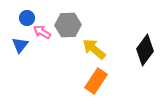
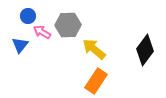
blue circle: moved 1 px right, 2 px up
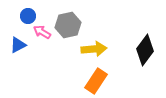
gray hexagon: rotated 10 degrees counterclockwise
blue triangle: moved 2 px left; rotated 24 degrees clockwise
yellow arrow: rotated 135 degrees clockwise
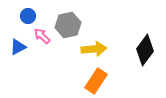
pink arrow: moved 4 px down; rotated 12 degrees clockwise
blue triangle: moved 2 px down
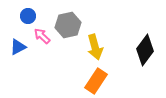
yellow arrow: moved 1 px right, 2 px up; rotated 80 degrees clockwise
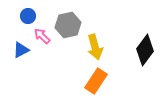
blue triangle: moved 3 px right, 3 px down
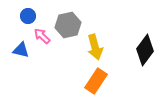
blue triangle: rotated 42 degrees clockwise
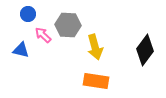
blue circle: moved 2 px up
gray hexagon: rotated 15 degrees clockwise
pink arrow: moved 1 px right, 1 px up
orange rectangle: rotated 65 degrees clockwise
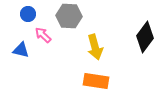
gray hexagon: moved 1 px right, 9 px up
black diamond: moved 13 px up
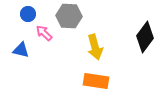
pink arrow: moved 1 px right, 2 px up
